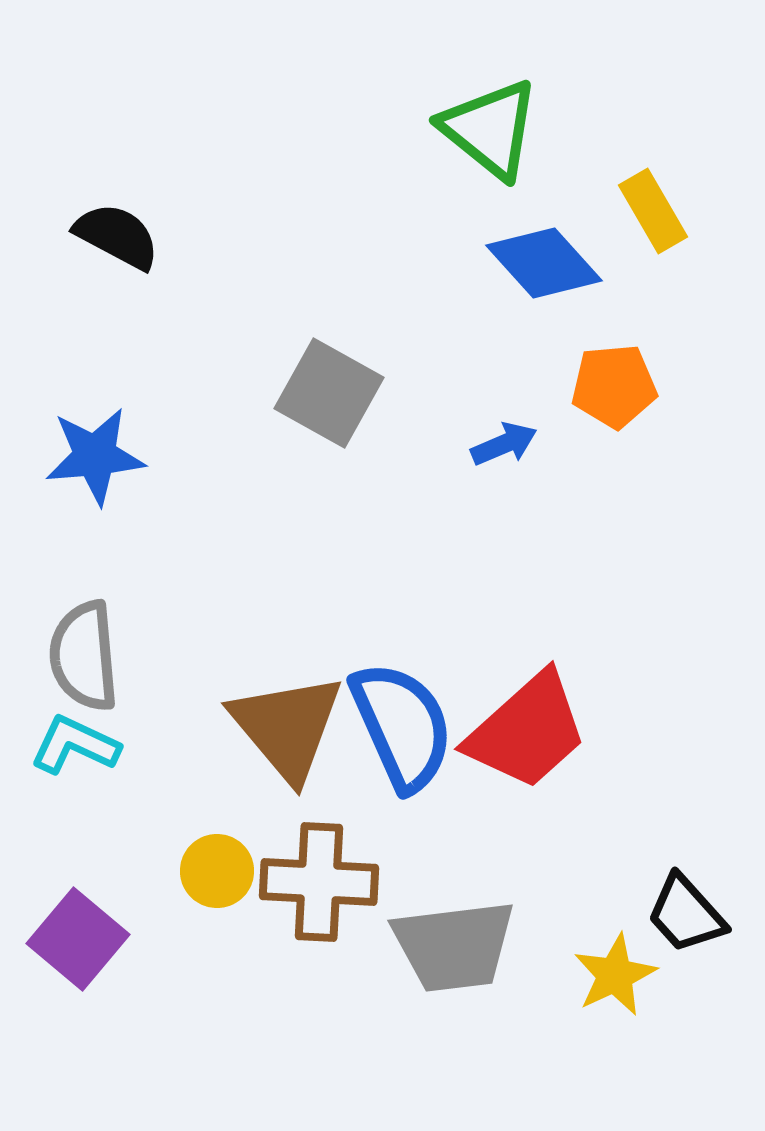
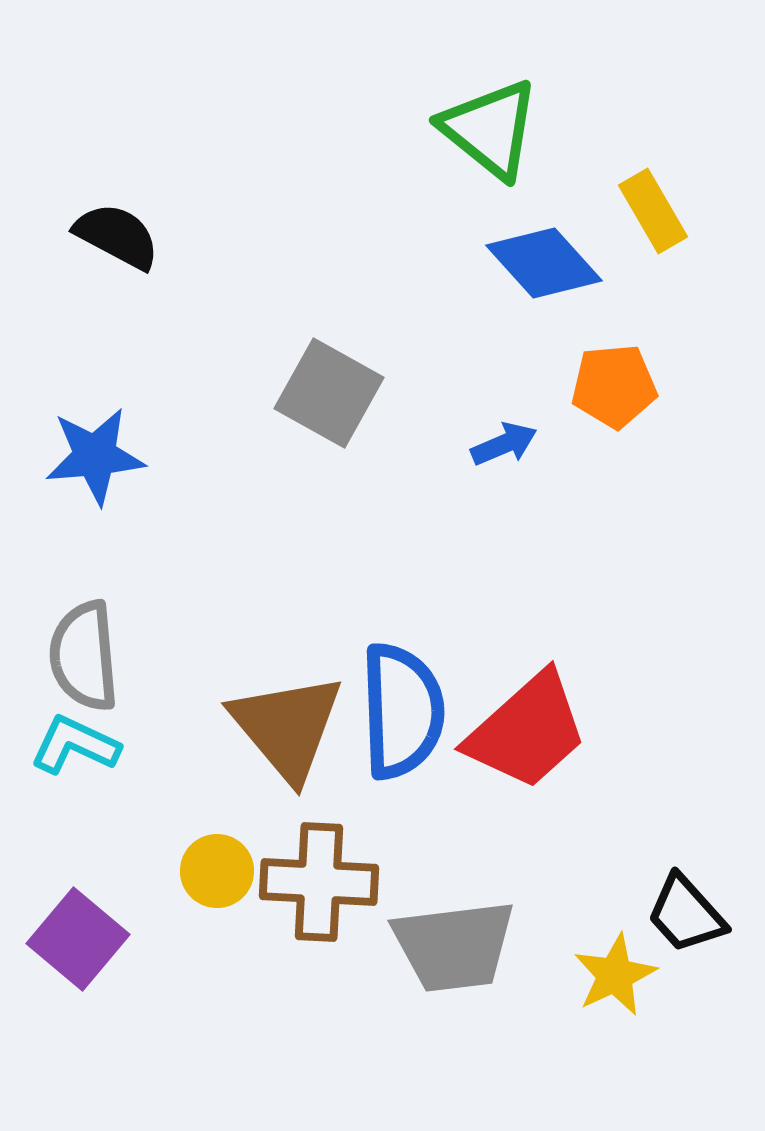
blue semicircle: moved 15 px up; rotated 22 degrees clockwise
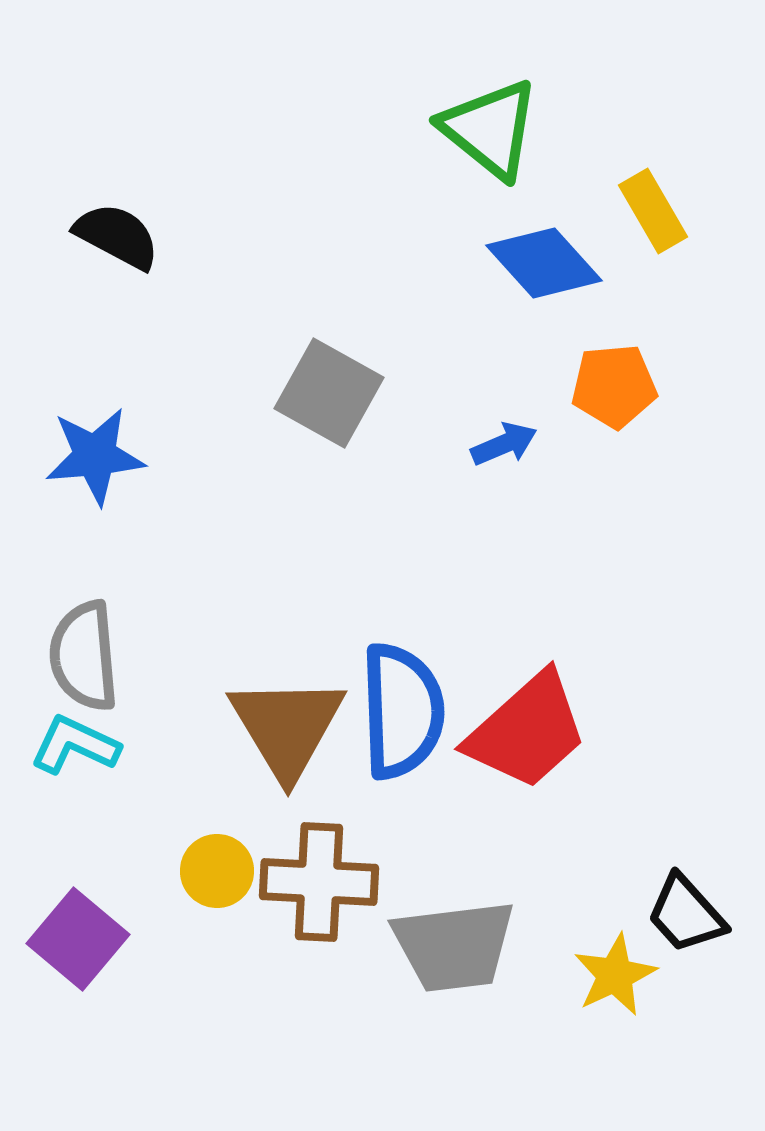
brown triangle: rotated 9 degrees clockwise
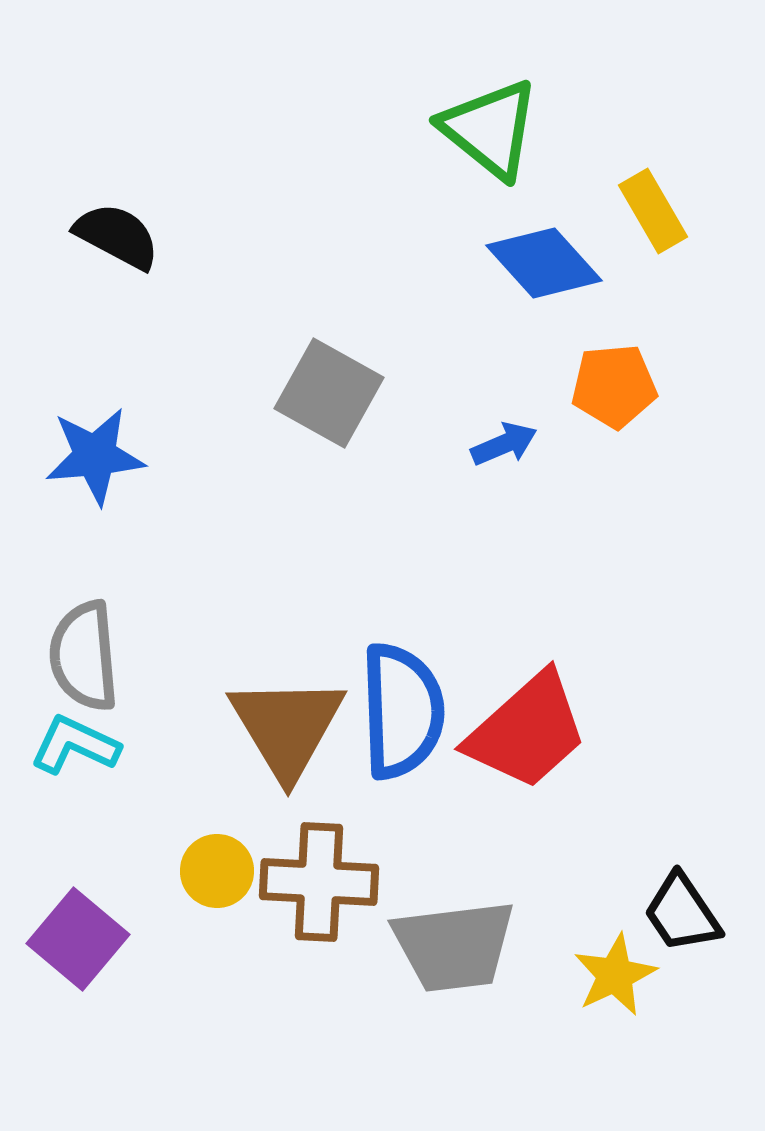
black trapezoid: moved 4 px left, 1 px up; rotated 8 degrees clockwise
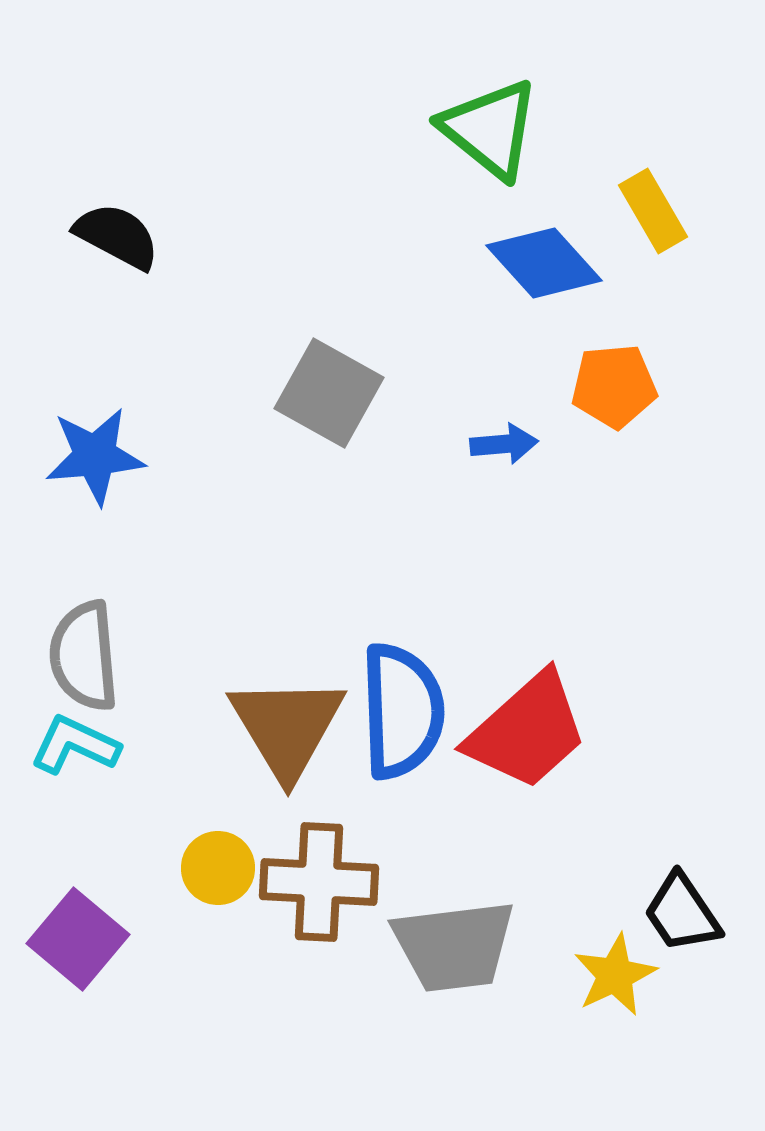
blue arrow: rotated 18 degrees clockwise
yellow circle: moved 1 px right, 3 px up
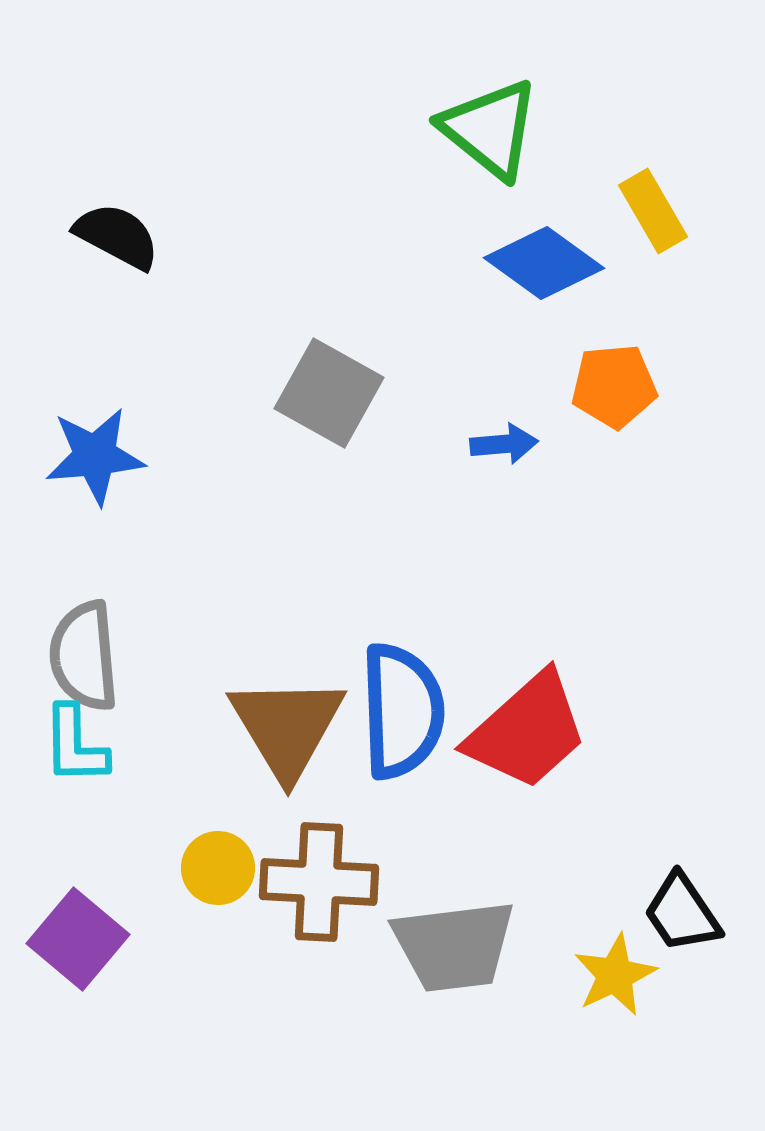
blue diamond: rotated 12 degrees counterclockwise
cyan L-shape: rotated 116 degrees counterclockwise
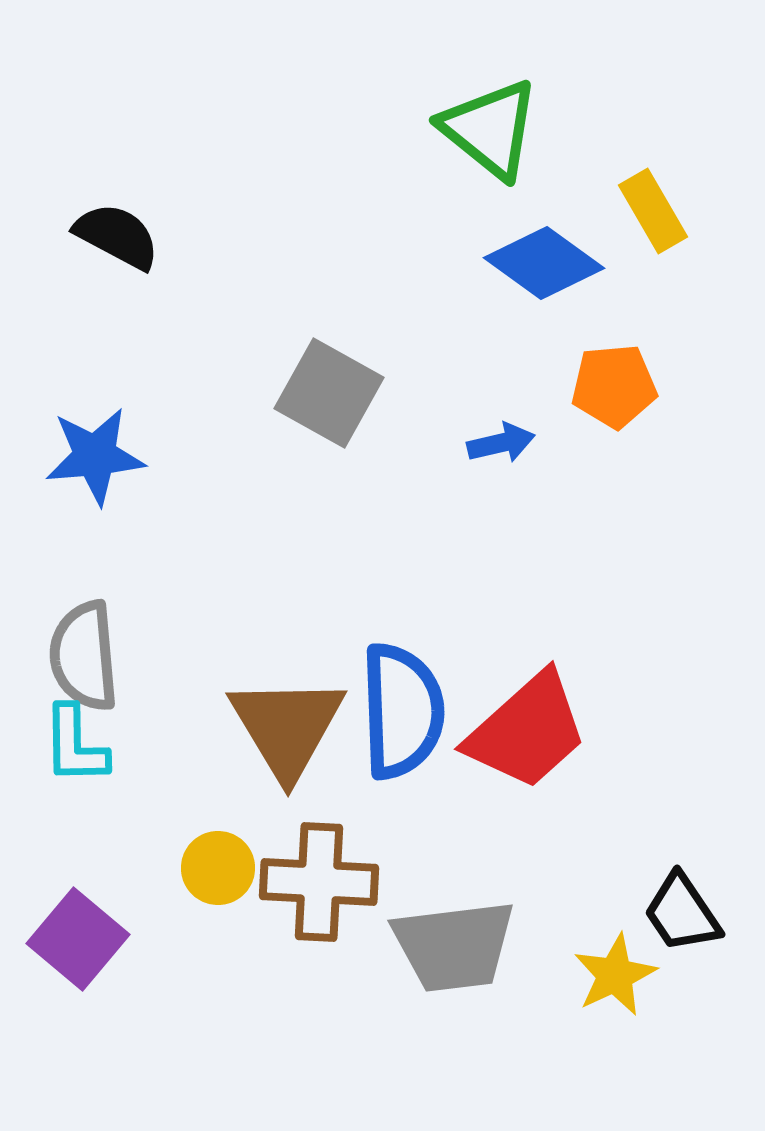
blue arrow: moved 3 px left, 1 px up; rotated 8 degrees counterclockwise
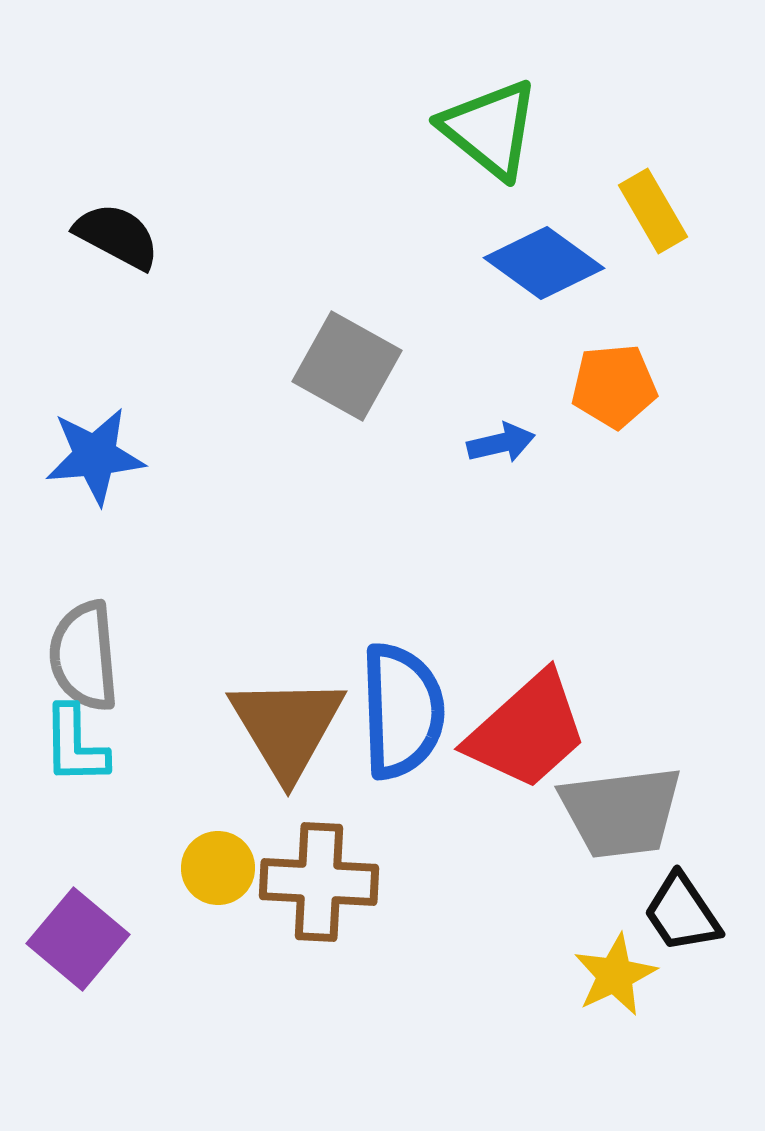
gray square: moved 18 px right, 27 px up
gray trapezoid: moved 167 px right, 134 px up
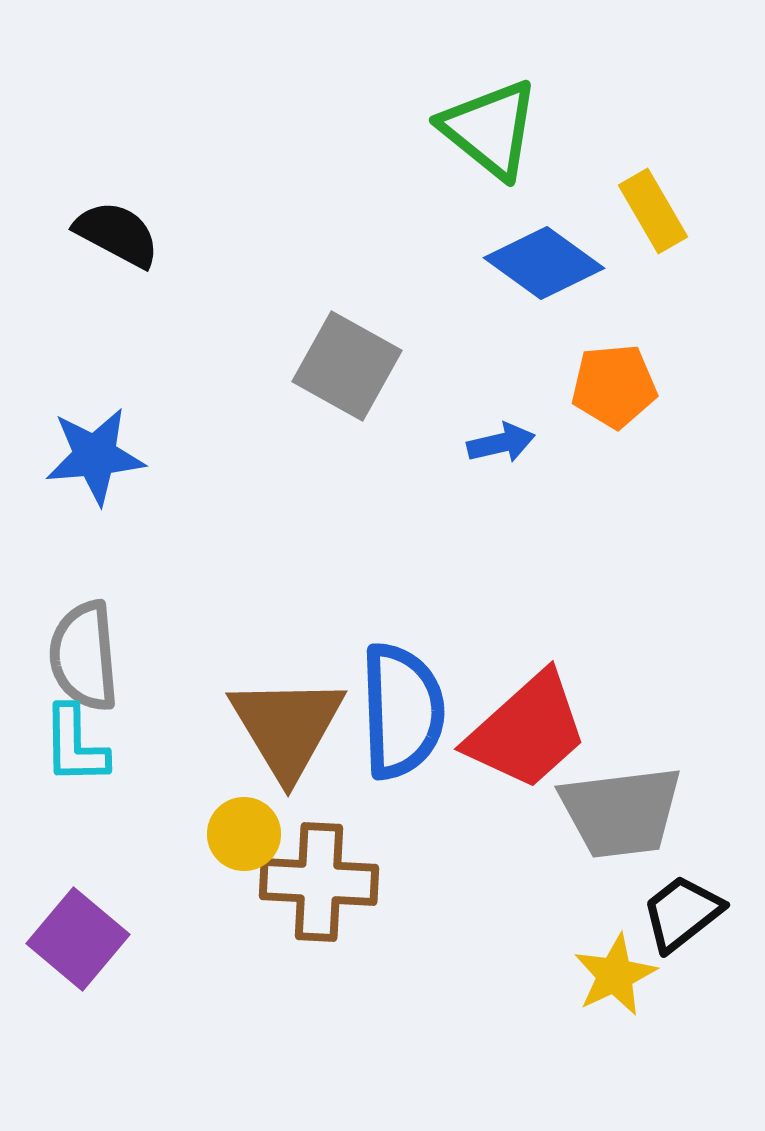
black semicircle: moved 2 px up
yellow circle: moved 26 px right, 34 px up
black trapezoid: rotated 86 degrees clockwise
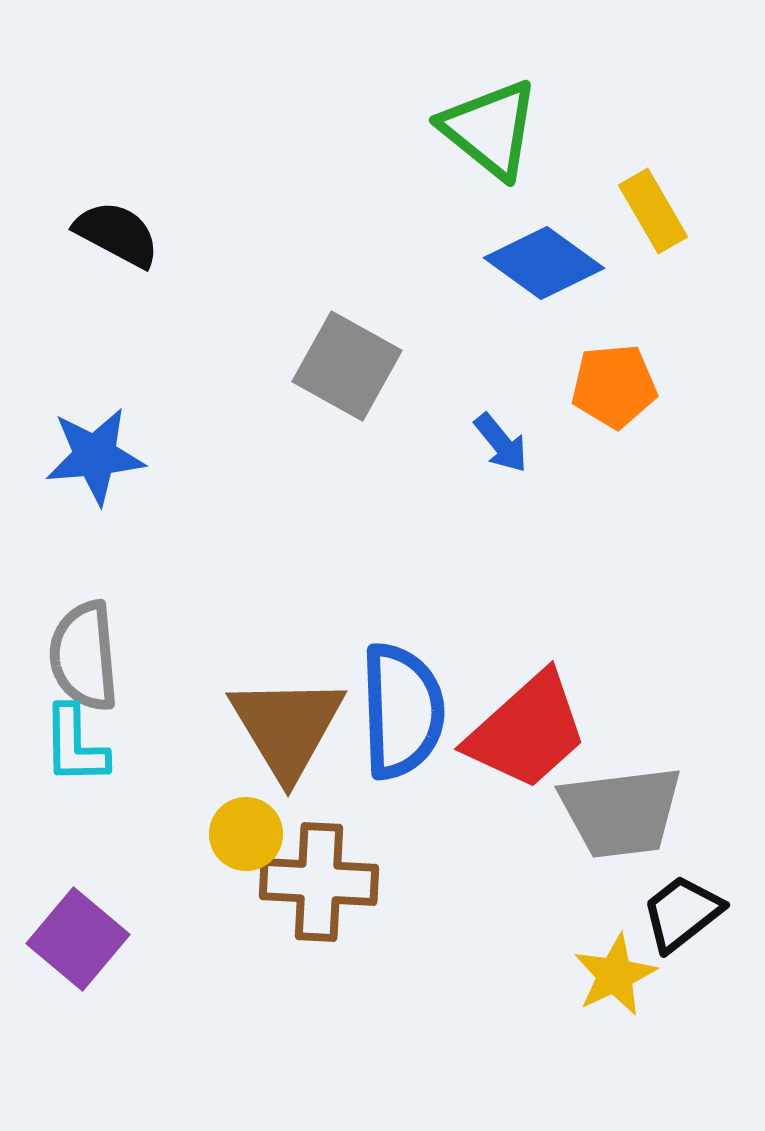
blue arrow: rotated 64 degrees clockwise
yellow circle: moved 2 px right
